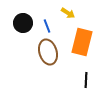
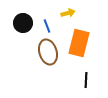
yellow arrow: rotated 48 degrees counterclockwise
orange rectangle: moved 3 px left, 1 px down
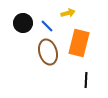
blue line: rotated 24 degrees counterclockwise
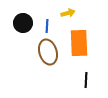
blue line: rotated 48 degrees clockwise
orange rectangle: rotated 16 degrees counterclockwise
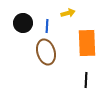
orange rectangle: moved 8 px right
brown ellipse: moved 2 px left
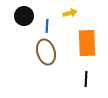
yellow arrow: moved 2 px right
black circle: moved 1 px right, 7 px up
black line: moved 1 px up
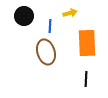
blue line: moved 3 px right
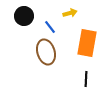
blue line: moved 1 px down; rotated 40 degrees counterclockwise
orange rectangle: rotated 12 degrees clockwise
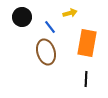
black circle: moved 2 px left, 1 px down
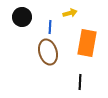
blue line: rotated 40 degrees clockwise
brown ellipse: moved 2 px right
black line: moved 6 px left, 3 px down
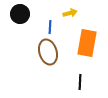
black circle: moved 2 px left, 3 px up
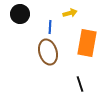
black line: moved 2 px down; rotated 21 degrees counterclockwise
